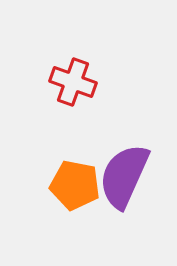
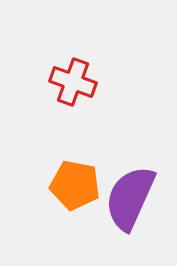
purple semicircle: moved 6 px right, 22 px down
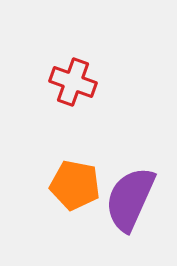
purple semicircle: moved 1 px down
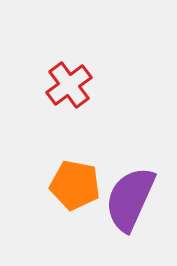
red cross: moved 4 px left, 3 px down; rotated 33 degrees clockwise
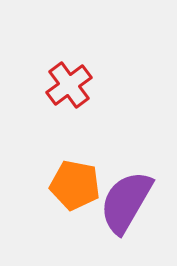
purple semicircle: moved 4 px left, 3 px down; rotated 6 degrees clockwise
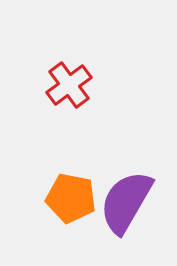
orange pentagon: moved 4 px left, 13 px down
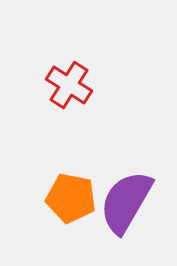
red cross: rotated 21 degrees counterclockwise
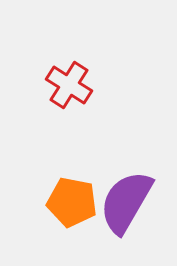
orange pentagon: moved 1 px right, 4 px down
